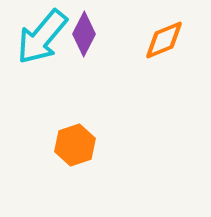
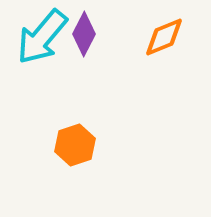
orange diamond: moved 3 px up
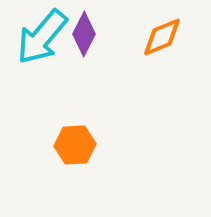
orange diamond: moved 2 px left
orange hexagon: rotated 15 degrees clockwise
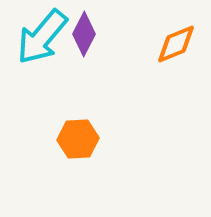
orange diamond: moved 14 px right, 7 px down
orange hexagon: moved 3 px right, 6 px up
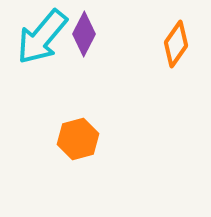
orange diamond: rotated 33 degrees counterclockwise
orange hexagon: rotated 12 degrees counterclockwise
